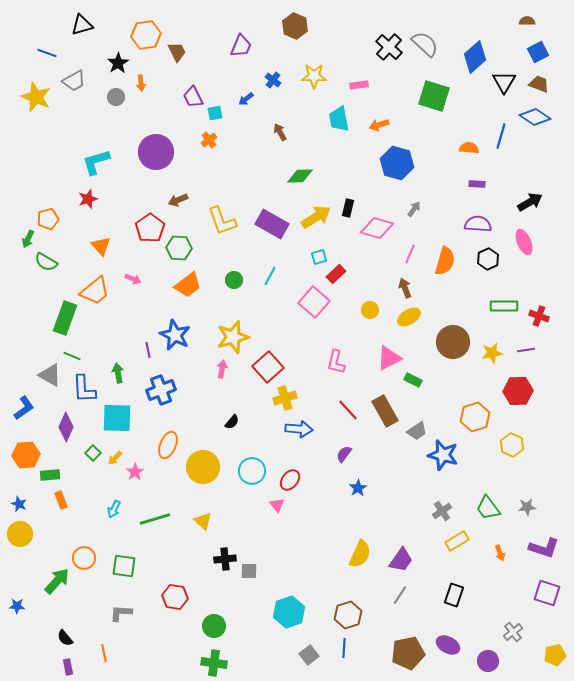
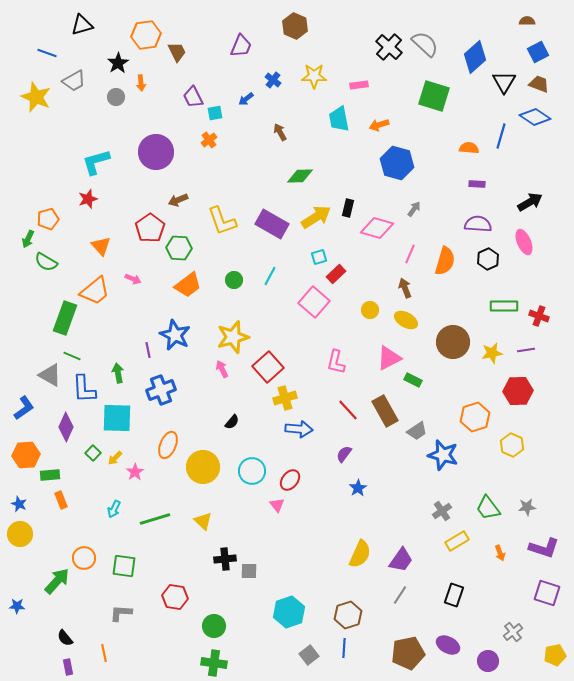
yellow ellipse at (409, 317): moved 3 px left, 3 px down; rotated 60 degrees clockwise
pink arrow at (222, 369): rotated 36 degrees counterclockwise
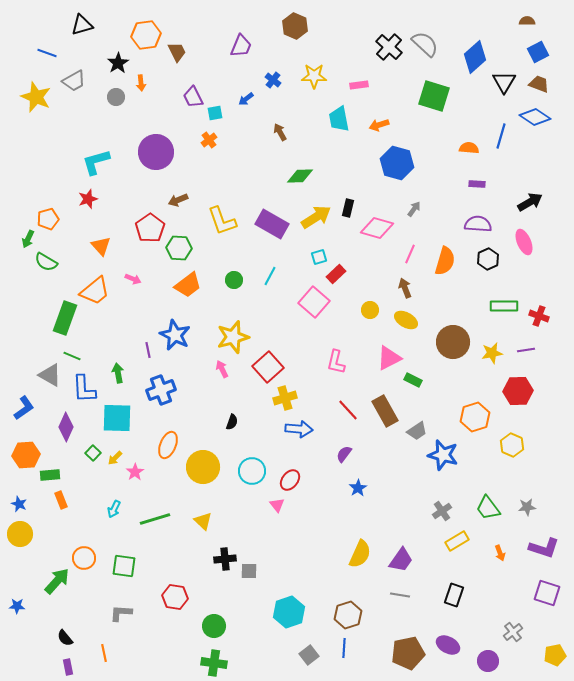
black semicircle at (232, 422): rotated 21 degrees counterclockwise
gray line at (400, 595): rotated 66 degrees clockwise
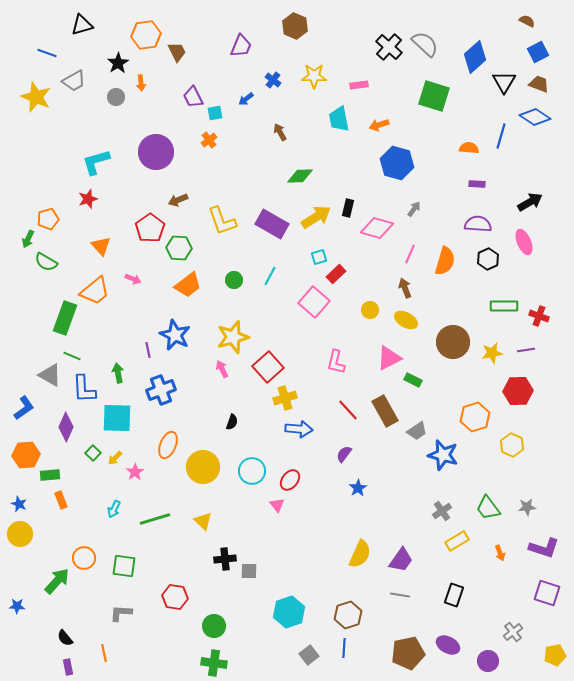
brown semicircle at (527, 21): rotated 28 degrees clockwise
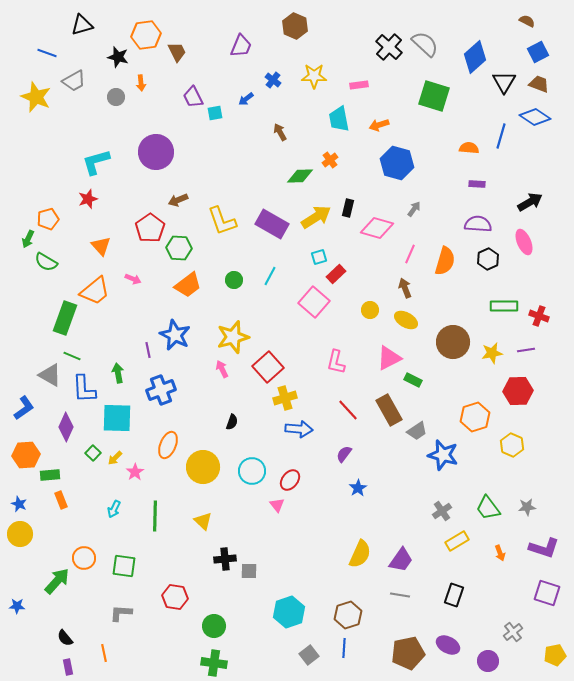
black star at (118, 63): moved 6 px up; rotated 25 degrees counterclockwise
orange cross at (209, 140): moved 121 px right, 20 px down
brown rectangle at (385, 411): moved 4 px right, 1 px up
green line at (155, 519): moved 3 px up; rotated 72 degrees counterclockwise
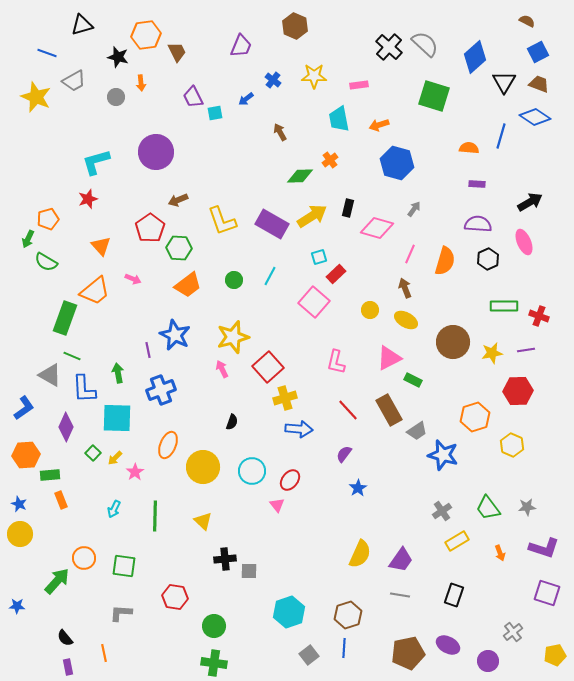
yellow arrow at (316, 217): moved 4 px left, 1 px up
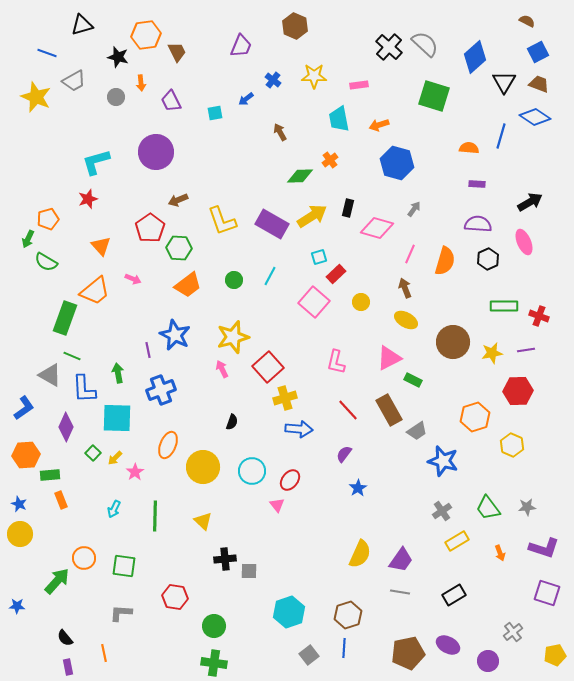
purple trapezoid at (193, 97): moved 22 px left, 4 px down
yellow circle at (370, 310): moved 9 px left, 8 px up
blue star at (443, 455): moved 6 px down
gray line at (400, 595): moved 3 px up
black rectangle at (454, 595): rotated 40 degrees clockwise
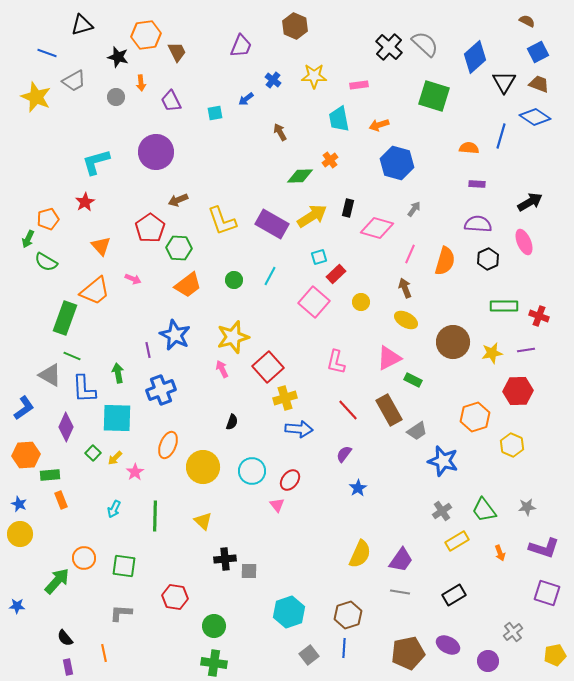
red star at (88, 199): moved 3 px left, 3 px down; rotated 12 degrees counterclockwise
green trapezoid at (488, 508): moved 4 px left, 2 px down
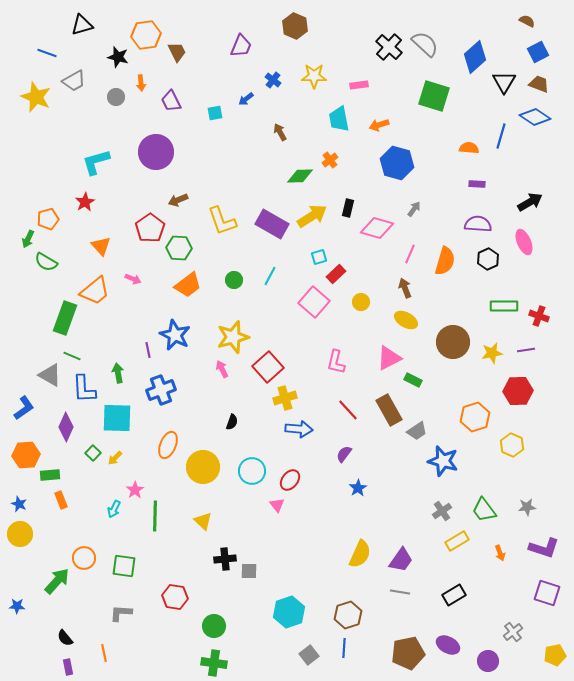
pink star at (135, 472): moved 18 px down
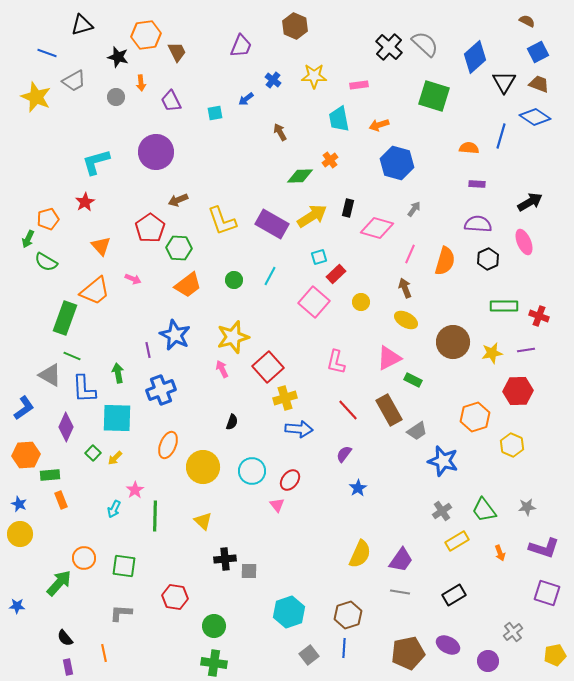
green arrow at (57, 581): moved 2 px right, 2 px down
